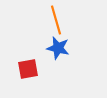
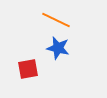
orange line: rotated 48 degrees counterclockwise
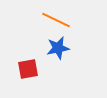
blue star: rotated 25 degrees counterclockwise
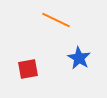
blue star: moved 21 px right, 10 px down; rotated 30 degrees counterclockwise
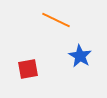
blue star: moved 1 px right, 2 px up
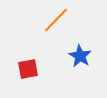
orange line: rotated 72 degrees counterclockwise
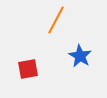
orange line: rotated 16 degrees counterclockwise
